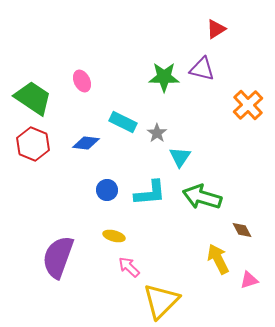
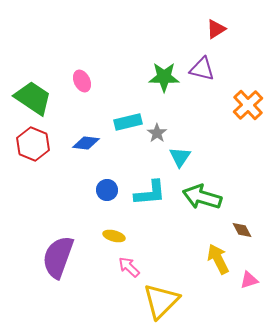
cyan rectangle: moved 5 px right; rotated 40 degrees counterclockwise
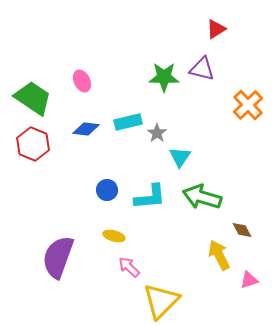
blue diamond: moved 14 px up
cyan L-shape: moved 4 px down
yellow arrow: moved 1 px right, 4 px up
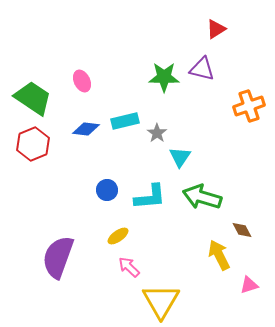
orange cross: moved 1 px right, 1 px down; rotated 24 degrees clockwise
cyan rectangle: moved 3 px left, 1 px up
red hexagon: rotated 16 degrees clockwise
yellow ellipse: moved 4 px right; rotated 50 degrees counterclockwise
pink triangle: moved 5 px down
yellow triangle: rotated 15 degrees counterclockwise
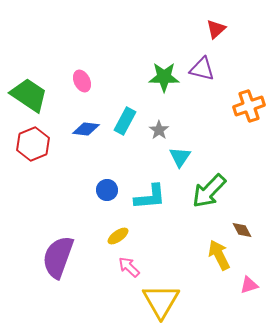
red triangle: rotated 10 degrees counterclockwise
green trapezoid: moved 4 px left, 3 px up
cyan rectangle: rotated 48 degrees counterclockwise
gray star: moved 2 px right, 3 px up
green arrow: moved 7 px right, 6 px up; rotated 63 degrees counterclockwise
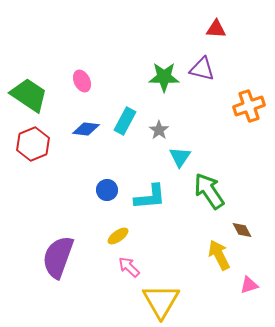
red triangle: rotated 45 degrees clockwise
green arrow: rotated 102 degrees clockwise
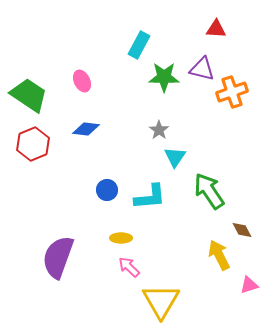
orange cross: moved 17 px left, 14 px up
cyan rectangle: moved 14 px right, 76 px up
cyan triangle: moved 5 px left
yellow ellipse: moved 3 px right, 2 px down; rotated 35 degrees clockwise
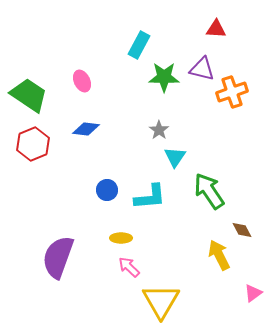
pink triangle: moved 4 px right, 8 px down; rotated 18 degrees counterclockwise
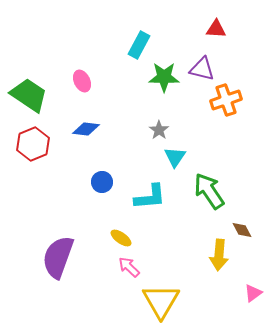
orange cross: moved 6 px left, 8 px down
blue circle: moved 5 px left, 8 px up
yellow ellipse: rotated 35 degrees clockwise
yellow arrow: rotated 148 degrees counterclockwise
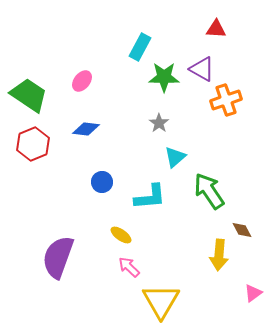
cyan rectangle: moved 1 px right, 2 px down
purple triangle: rotated 16 degrees clockwise
pink ellipse: rotated 65 degrees clockwise
gray star: moved 7 px up
cyan triangle: rotated 15 degrees clockwise
yellow ellipse: moved 3 px up
